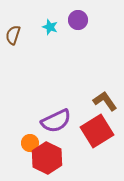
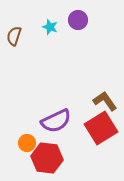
brown semicircle: moved 1 px right, 1 px down
red square: moved 4 px right, 3 px up
orange circle: moved 3 px left
red hexagon: rotated 20 degrees counterclockwise
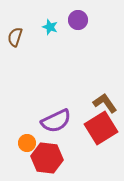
brown semicircle: moved 1 px right, 1 px down
brown L-shape: moved 2 px down
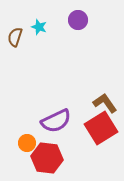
cyan star: moved 11 px left
